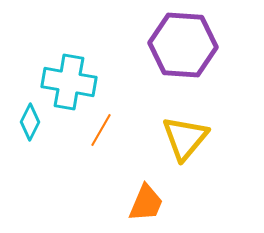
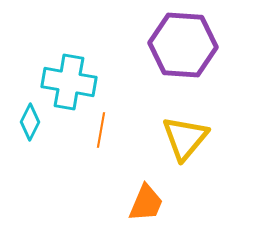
orange line: rotated 20 degrees counterclockwise
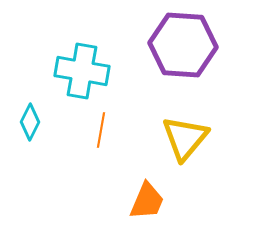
cyan cross: moved 13 px right, 11 px up
orange trapezoid: moved 1 px right, 2 px up
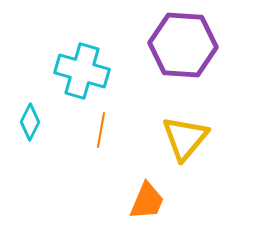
cyan cross: rotated 6 degrees clockwise
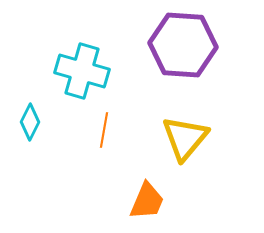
orange line: moved 3 px right
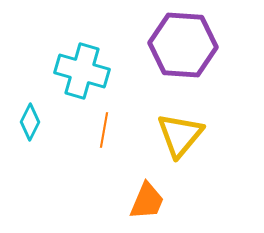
yellow triangle: moved 5 px left, 3 px up
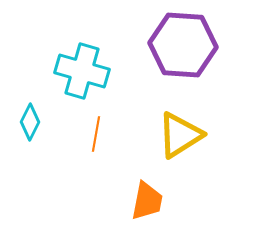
orange line: moved 8 px left, 4 px down
yellow triangle: rotated 18 degrees clockwise
orange trapezoid: rotated 12 degrees counterclockwise
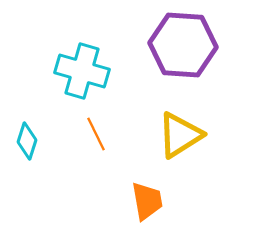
cyan diamond: moved 3 px left, 19 px down; rotated 9 degrees counterclockwise
orange line: rotated 36 degrees counterclockwise
orange trapezoid: rotated 21 degrees counterclockwise
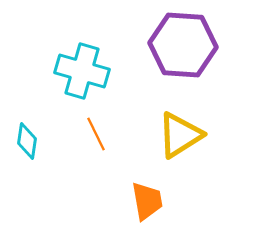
cyan diamond: rotated 9 degrees counterclockwise
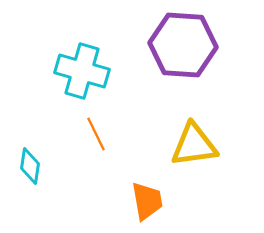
yellow triangle: moved 14 px right, 10 px down; rotated 24 degrees clockwise
cyan diamond: moved 3 px right, 25 px down
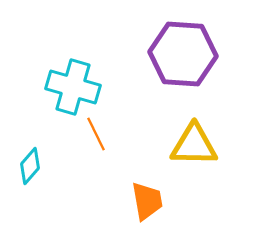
purple hexagon: moved 9 px down
cyan cross: moved 9 px left, 16 px down
yellow triangle: rotated 9 degrees clockwise
cyan diamond: rotated 33 degrees clockwise
